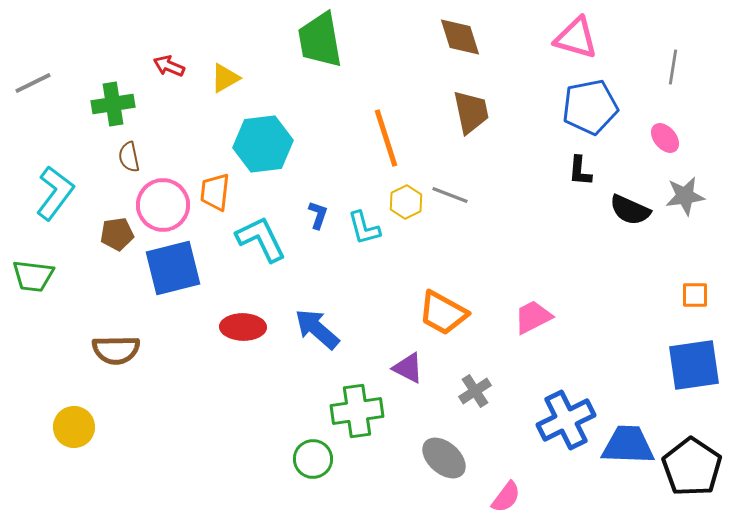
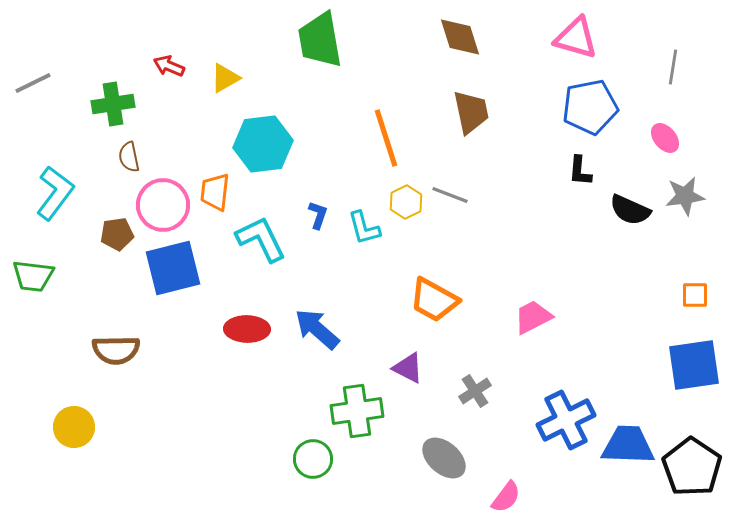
orange trapezoid at (443, 313): moved 9 px left, 13 px up
red ellipse at (243, 327): moved 4 px right, 2 px down
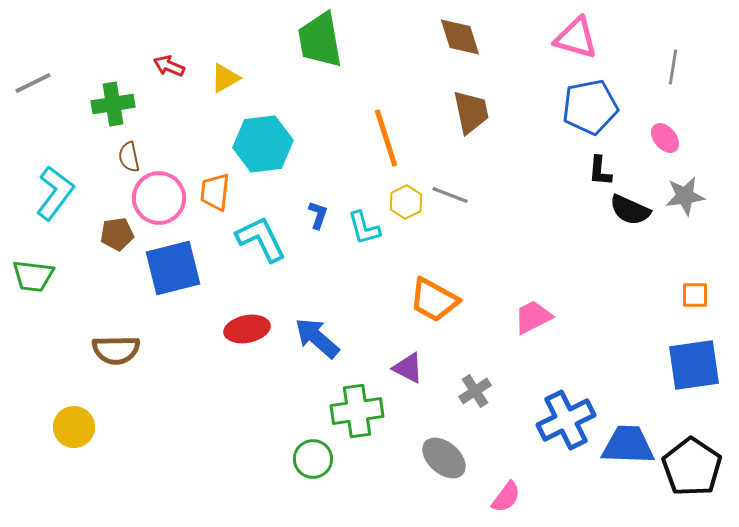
black L-shape at (580, 171): moved 20 px right
pink circle at (163, 205): moved 4 px left, 7 px up
red ellipse at (247, 329): rotated 12 degrees counterclockwise
blue arrow at (317, 329): moved 9 px down
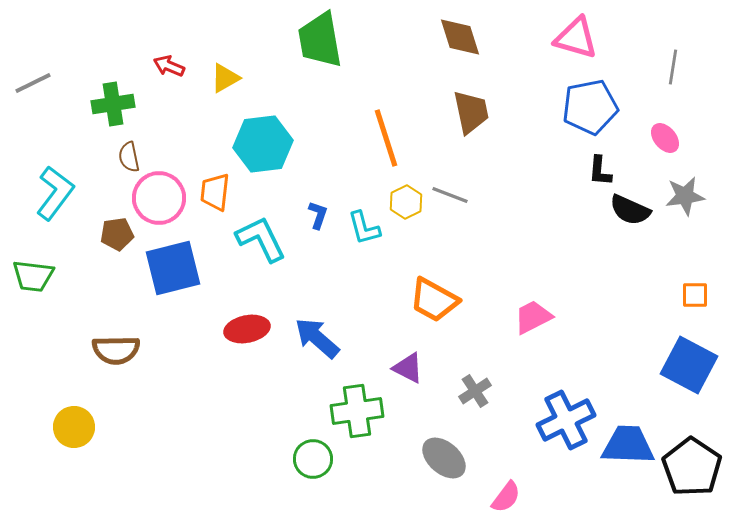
blue square at (694, 365): moved 5 px left; rotated 36 degrees clockwise
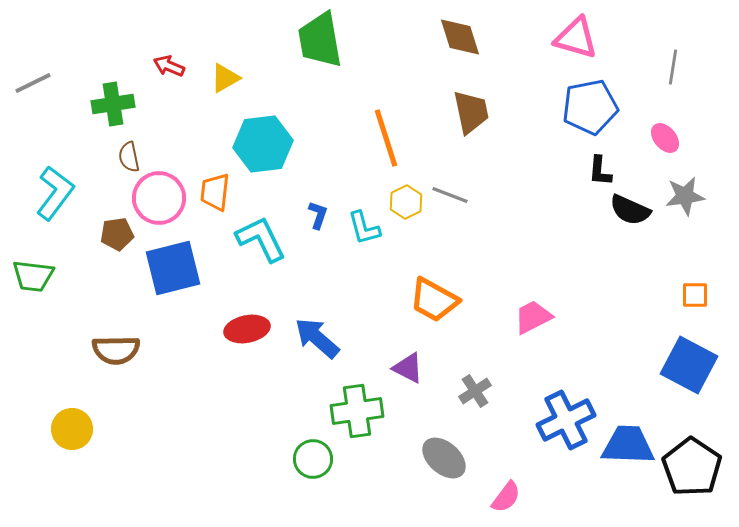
yellow circle at (74, 427): moved 2 px left, 2 px down
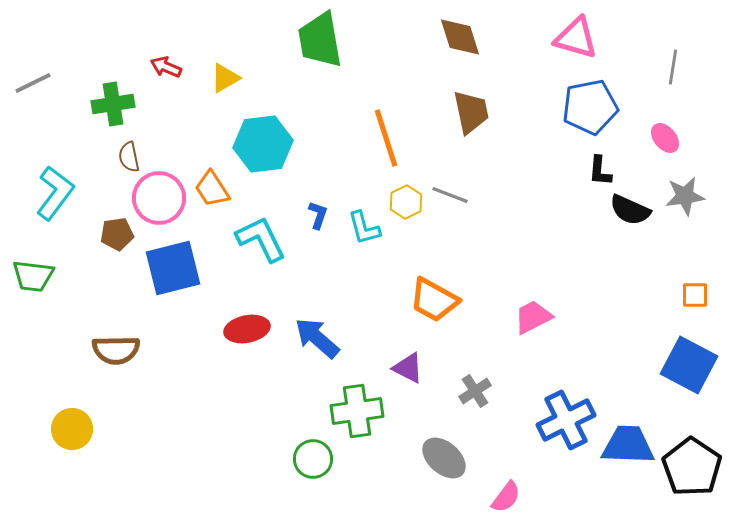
red arrow at (169, 66): moved 3 px left, 1 px down
orange trapezoid at (215, 192): moved 3 px left, 3 px up; rotated 39 degrees counterclockwise
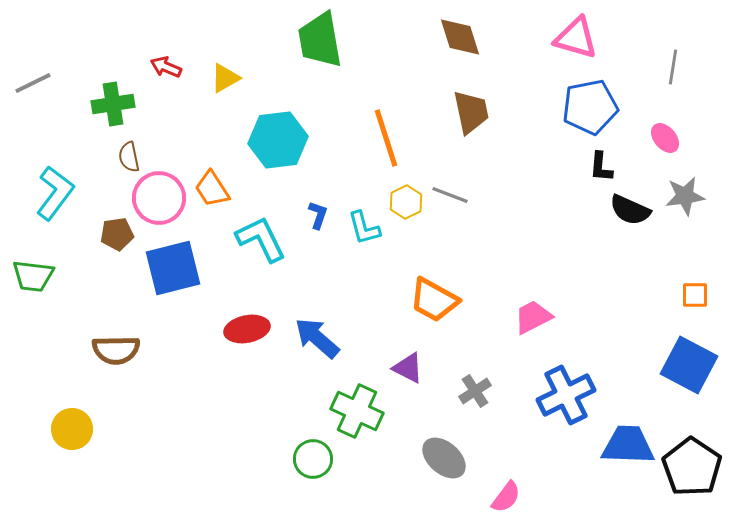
cyan hexagon at (263, 144): moved 15 px right, 4 px up
black L-shape at (600, 171): moved 1 px right, 4 px up
green cross at (357, 411): rotated 33 degrees clockwise
blue cross at (566, 420): moved 25 px up
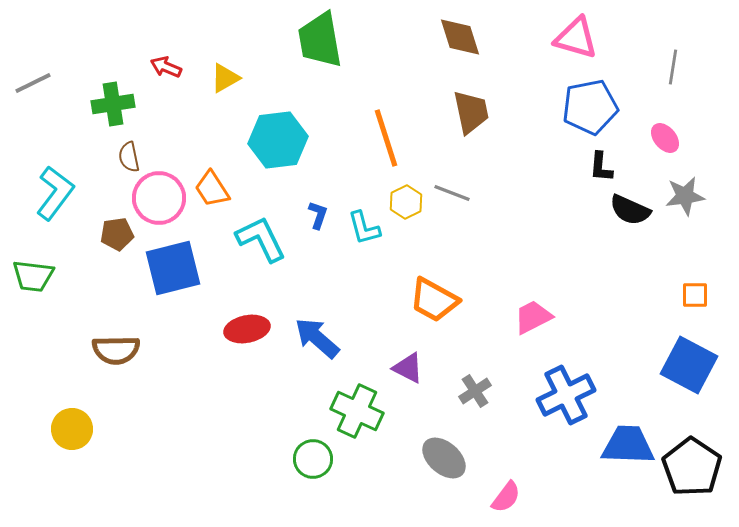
gray line at (450, 195): moved 2 px right, 2 px up
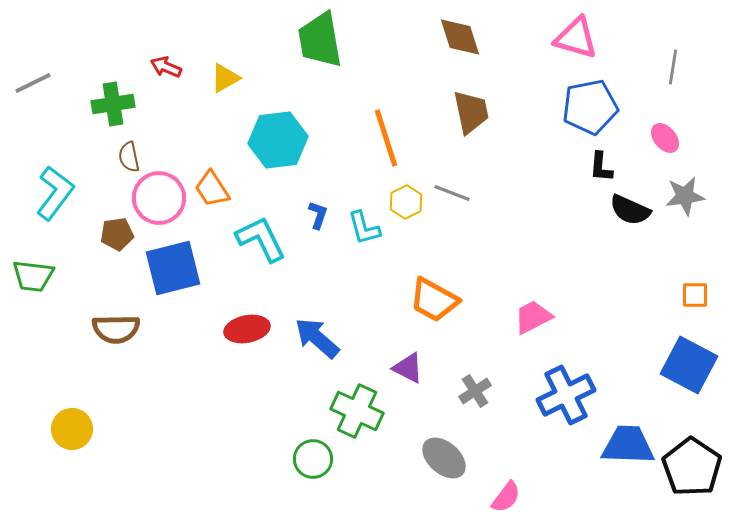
brown semicircle at (116, 350): moved 21 px up
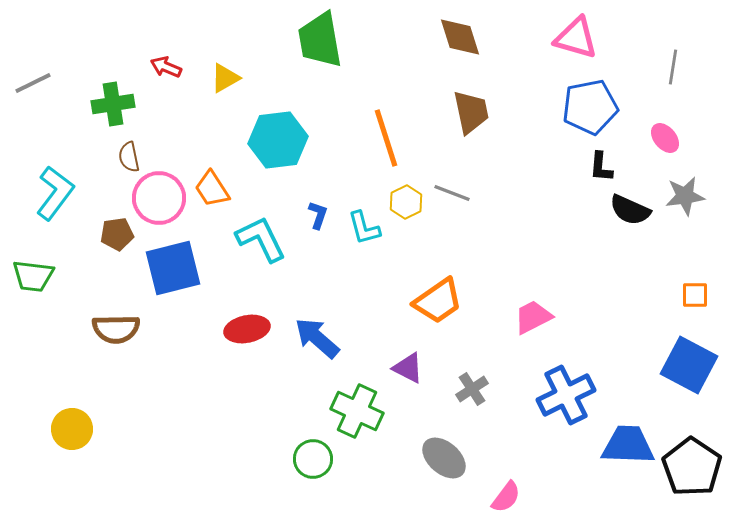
orange trapezoid at (434, 300): moved 4 px right, 1 px down; rotated 64 degrees counterclockwise
gray cross at (475, 391): moved 3 px left, 2 px up
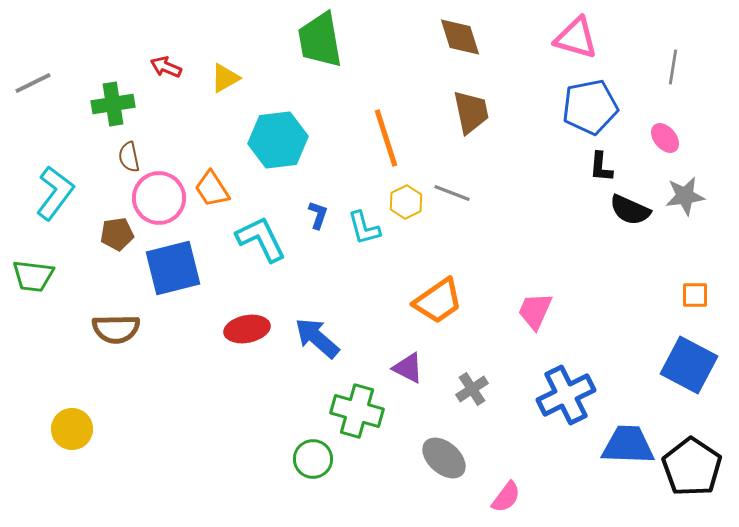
pink trapezoid at (533, 317): moved 2 px right, 6 px up; rotated 39 degrees counterclockwise
green cross at (357, 411): rotated 9 degrees counterclockwise
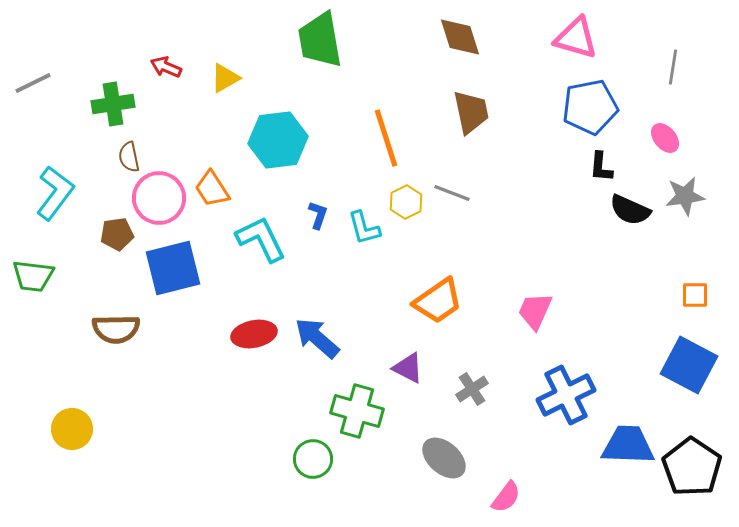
red ellipse at (247, 329): moved 7 px right, 5 px down
